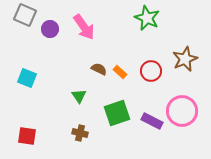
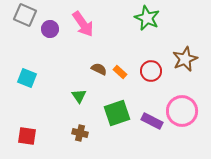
pink arrow: moved 1 px left, 3 px up
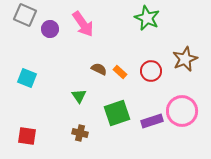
purple rectangle: rotated 45 degrees counterclockwise
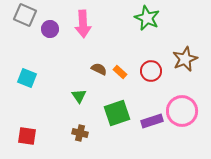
pink arrow: rotated 32 degrees clockwise
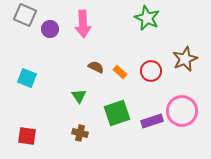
brown semicircle: moved 3 px left, 2 px up
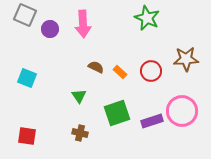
brown star: moved 1 px right; rotated 20 degrees clockwise
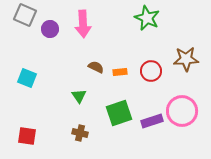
orange rectangle: rotated 48 degrees counterclockwise
green square: moved 2 px right
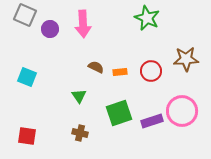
cyan square: moved 1 px up
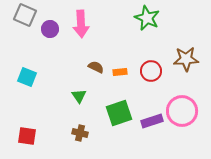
pink arrow: moved 2 px left
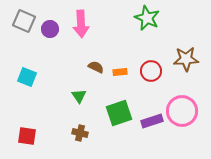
gray square: moved 1 px left, 6 px down
